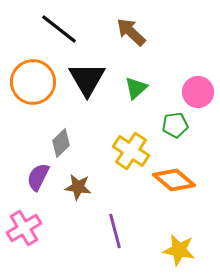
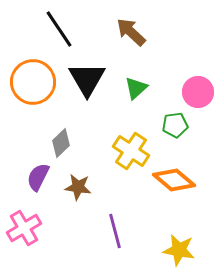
black line: rotated 18 degrees clockwise
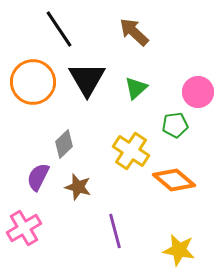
brown arrow: moved 3 px right
gray diamond: moved 3 px right, 1 px down
brown star: rotated 8 degrees clockwise
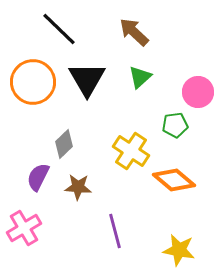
black line: rotated 12 degrees counterclockwise
green triangle: moved 4 px right, 11 px up
brown star: rotated 12 degrees counterclockwise
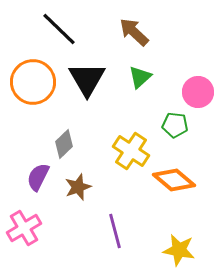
green pentagon: rotated 15 degrees clockwise
brown star: rotated 24 degrees counterclockwise
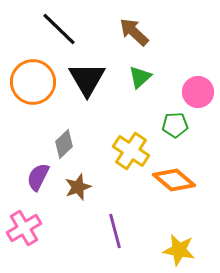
green pentagon: rotated 10 degrees counterclockwise
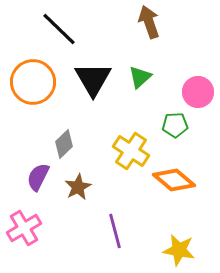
brown arrow: moved 15 px right, 10 px up; rotated 28 degrees clockwise
black triangle: moved 6 px right
brown star: rotated 8 degrees counterclockwise
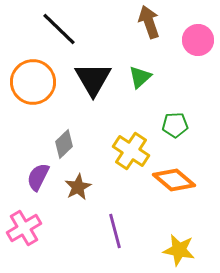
pink circle: moved 52 px up
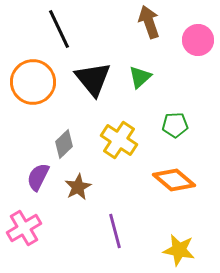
black line: rotated 21 degrees clockwise
black triangle: rotated 9 degrees counterclockwise
yellow cross: moved 12 px left, 11 px up
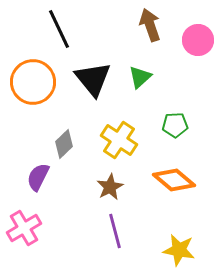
brown arrow: moved 1 px right, 3 px down
brown star: moved 32 px right
